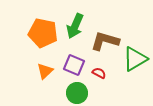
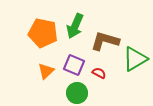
orange triangle: moved 1 px right
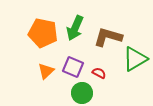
green arrow: moved 2 px down
brown L-shape: moved 3 px right, 4 px up
purple square: moved 1 px left, 2 px down
green circle: moved 5 px right
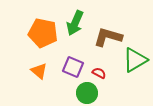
green arrow: moved 5 px up
green triangle: moved 1 px down
orange triangle: moved 7 px left; rotated 36 degrees counterclockwise
green circle: moved 5 px right
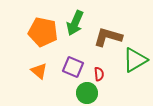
orange pentagon: moved 1 px up
red semicircle: moved 1 px down; rotated 56 degrees clockwise
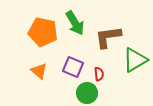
green arrow: rotated 55 degrees counterclockwise
brown L-shape: rotated 24 degrees counterclockwise
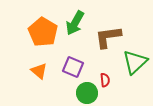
green arrow: rotated 60 degrees clockwise
orange pentagon: rotated 20 degrees clockwise
green triangle: moved 2 px down; rotated 12 degrees counterclockwise
red semicircle: moved 6 px right, 6 px down
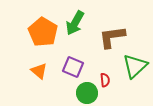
brown L-shape: moved 4 px right
green triangle: moved 4 px down
